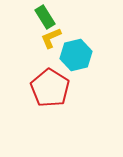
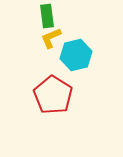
green rectangle: moved 2 px right, 1 px up; rotated 25 degrees clockwise
red pentagon: moved 3 px right, 7 px down
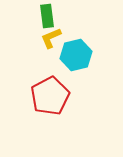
red pentagon: moved 3 px left, 1 px down; rotated 12 degrees clockwise
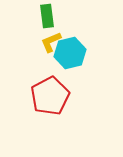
yellow L-shape: moved 4 px down
cyan hexagon: moved 6 px left, 2 px up
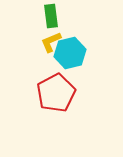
green rectangle: moved 4 px right
red pentagon: moved 6 px right, 3 px up
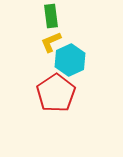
cyan hexagon: moved 7 px down; rotated 12 degrees counterclockwise
red pentagon: rotated 6 degrees counterclockwise
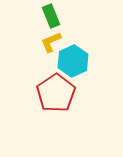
green rectangle: rotated 15 degrees counterclockwise
cyan hexagon: moved 3 px right, 1 px down
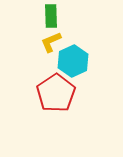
green rectangle: rotated 20 degrees clockwise
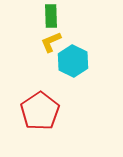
cyan hexagon: rotated 8 degrees counterclockwise
red pentagon: moved 16 px left, 18 px down
